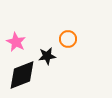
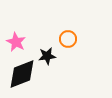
black diamond: moved 1 px up
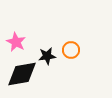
orange circle: moved 3 px right, 11 px down
black diamond: rotated 12 degrees clockwise
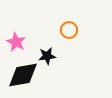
orange circle: moved 2 px left, 20 px up
black diamond: moved 1 px right, 1 px down
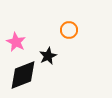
black star: moved 1 px right; rotated 18 degrees counterclockwise
black diamond: rotated 12 degrees counterclockwise
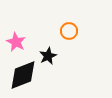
orange circle: moved 1 px down
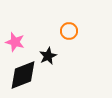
pink star: moved 1 px left; rotated 12 degrees counterclockwise
